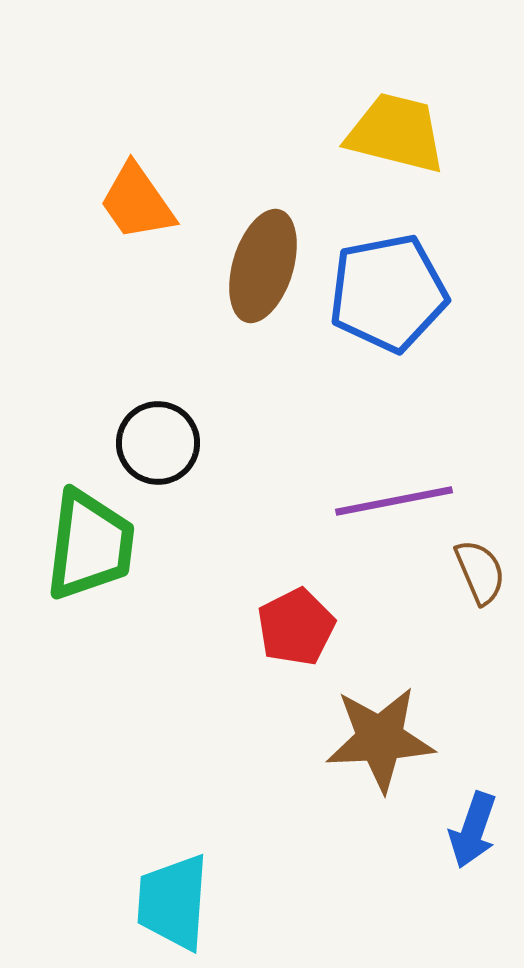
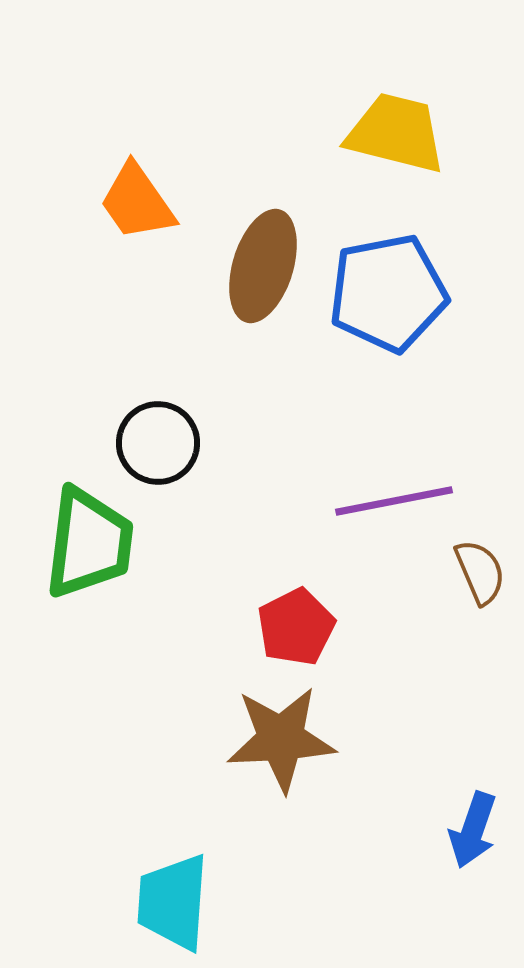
green trapezoid: moved 1 px left, 2 px up
brown star: moved 99 px left
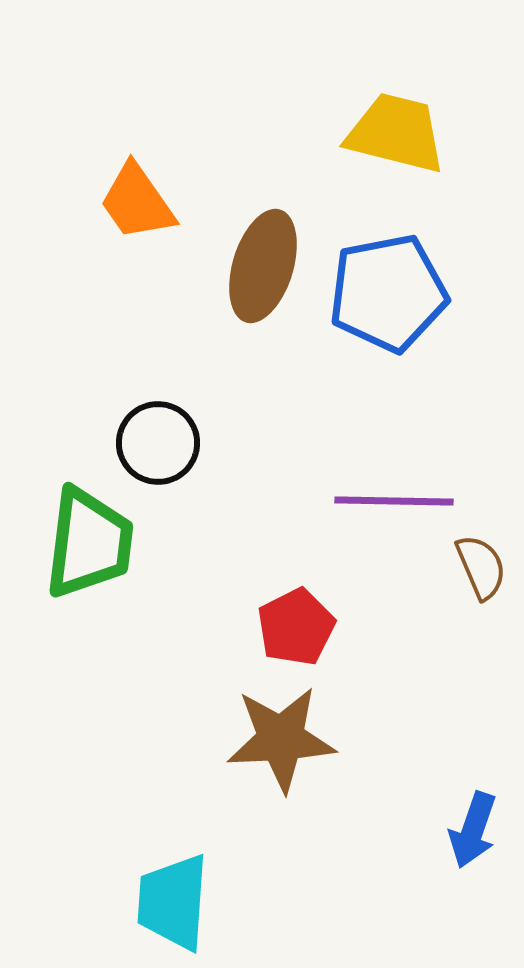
purple line: rotated 12 degrees clockwise
brown semicircle: moved 1 px right, 5 px up
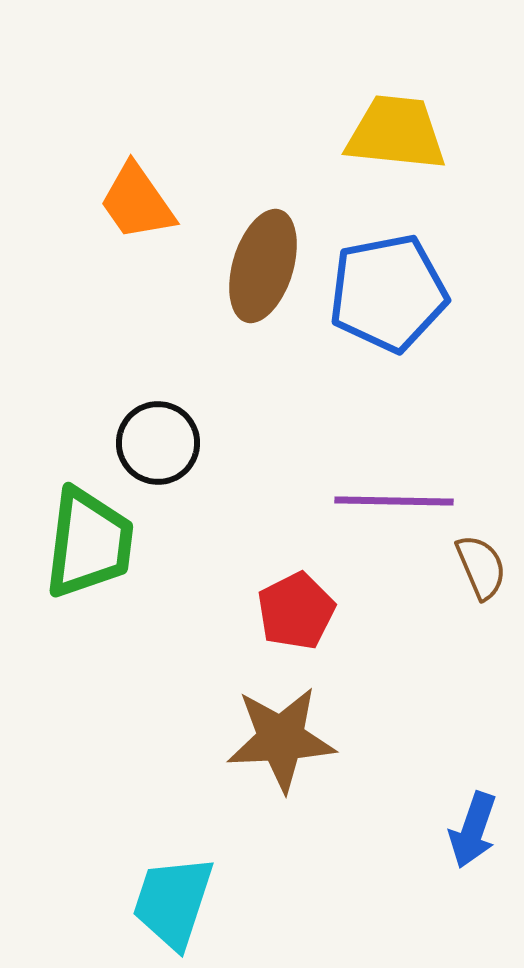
yellow trapezoid: rotated 8 degrees counterclockwise
red pentagon: moved 16 px up
cyan trapezoid: rotated 14 degrees clockwise
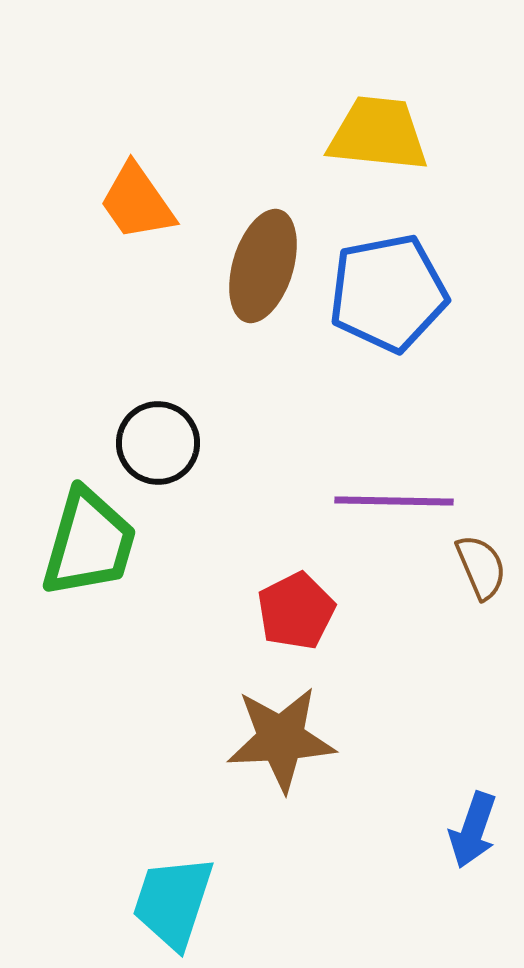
yellow trapezoid: moved 18 px left, 1 px down
green trapezoid: rotated 9 degrees clockwise
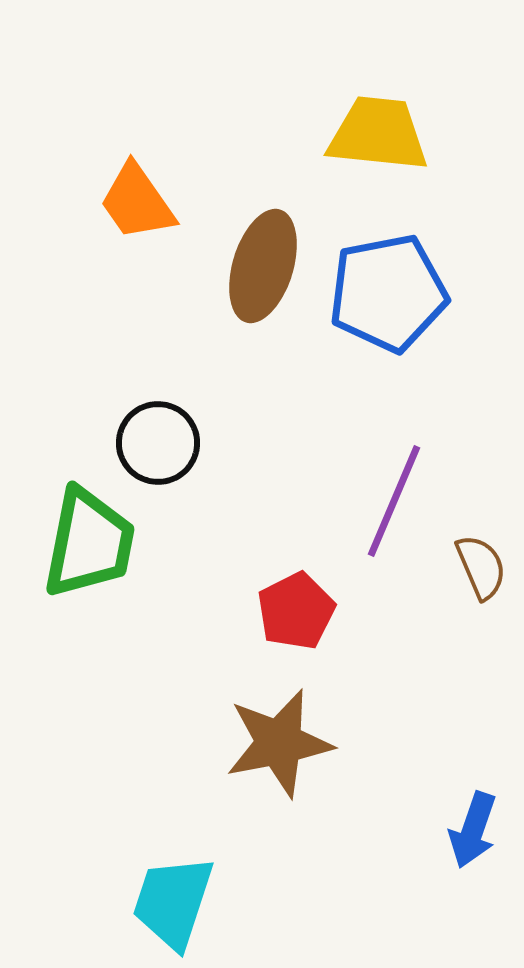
purple line: rotated 68 degrees counterclockwise
green trapezoid: rotated 5 degrees counterclockwise
brown star: moved 2 px left, 4 px down; rotated 8 degrees counterclockwise
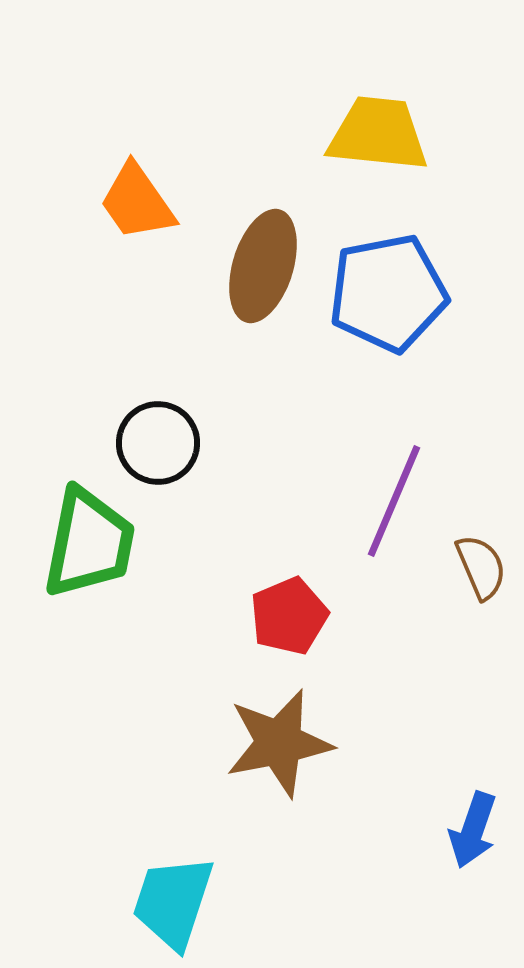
red pentagon: moved 7 px left, 5 px down; rotated 4 degrees clockwise
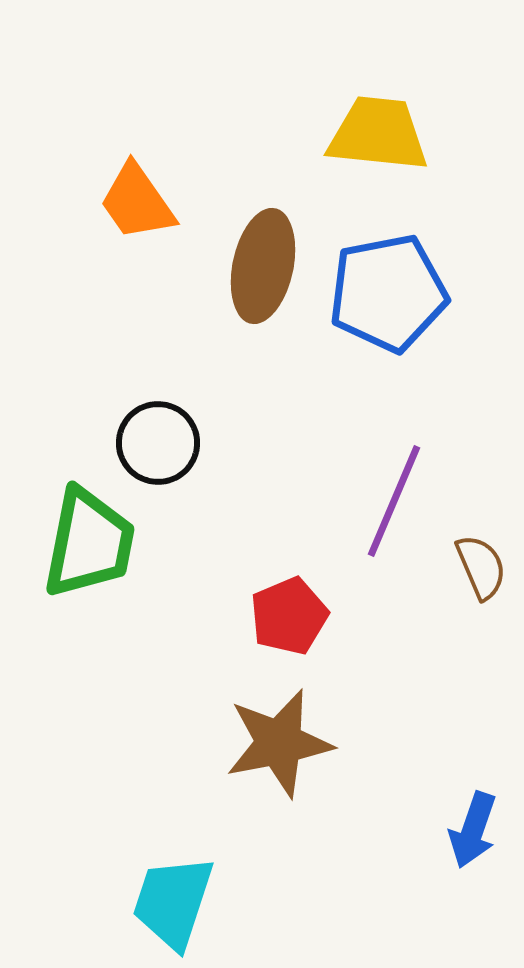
brown ellipse: rotated 5 degrees counterclockwise
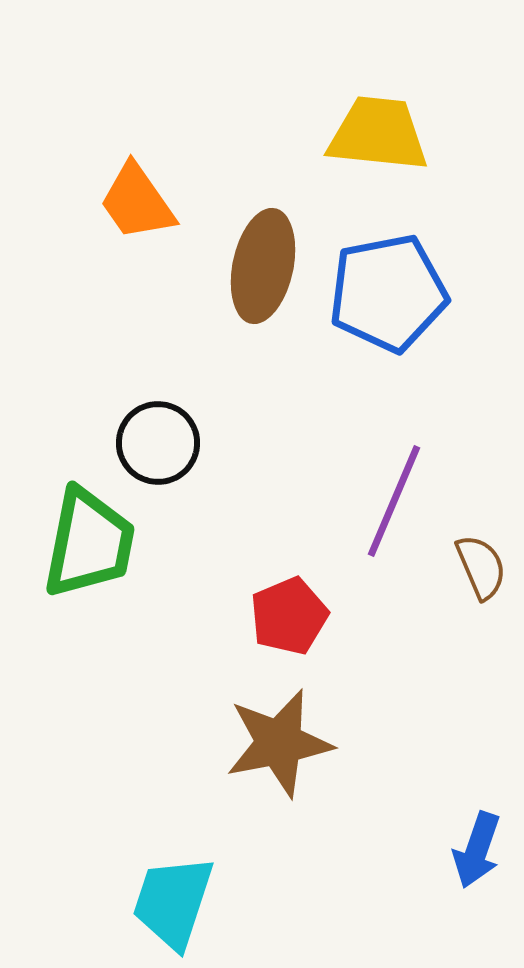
blue arrow: moved 4 px right, 20 px down
